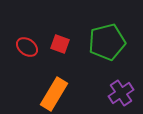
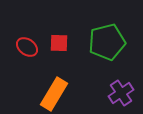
red square: moved 1 px left, 1 px up; rotated 18 degrees counterclockwise
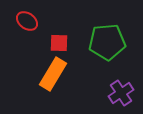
green pentagon: rotated 9 degrees clockwise
red ellipse: moved 26 px up
orange rectangle: moved 1 px left, 20 px up
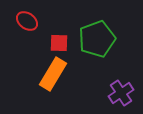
green pentagon: moved 10 px left, 3 px up; rotated 15 degrees counterclockwise
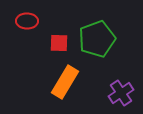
red ellipse: rotated 35 degrees counterclockwise
orange rectangle: moved 12 px right, 8 px down
